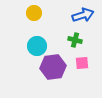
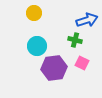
blue arrow: moved 4 px right, 5 px down
pink square: rotated 32 degrees clockwise
purple hexagon: moved 1 px right, 1 px down
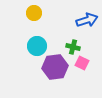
green cross: moved 2 px left, 7 px down
purple hexagon: moved 1 px right, 1 px up
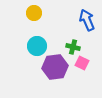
blue arrow: rotated 95 degrees counterclockwise
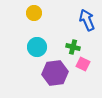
cyan circle: moved 1 px down
pink square: moved 1 px right, 1 px down
purple hexagon: moved 6 px down
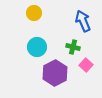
blue arrow: moved 4 px left, 1 px down
pink square: moved 3 px right, 1 px down; rotated 16 degrees clockwise
purple hexagon: rotated 20 degrees counterclockwise
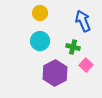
yellow circle: moved 6 px right
cyan circle: moved 3 px right, 6 px up
